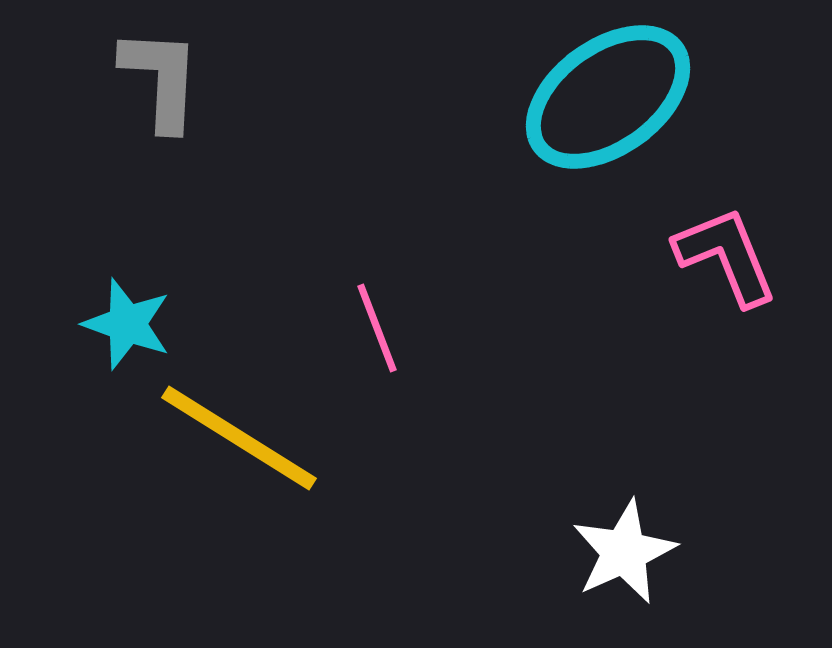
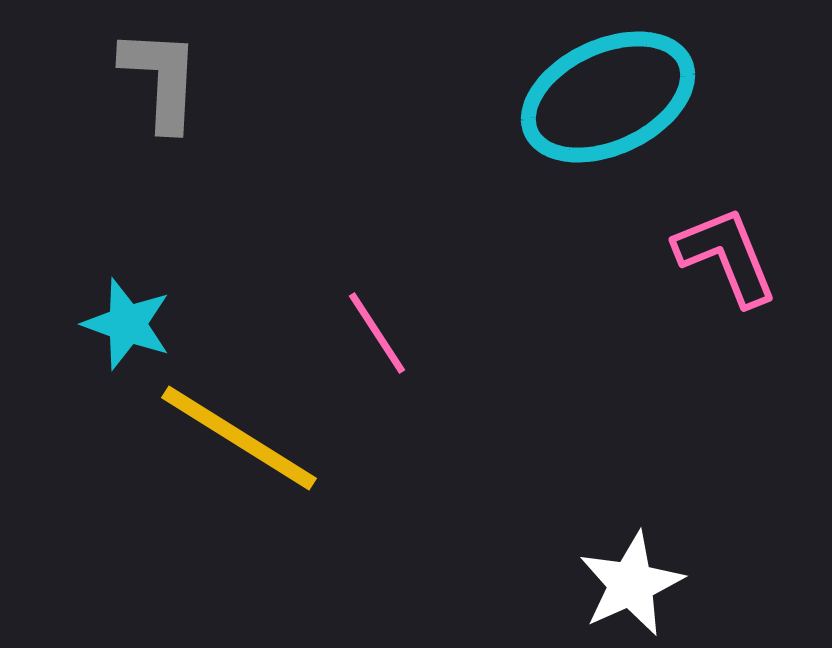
cyan ellipse: rotated 11 degrees clockwise
pink line: moved 5 px down; rotated 12 degrees counterclockwise
white star: moved 7 px right, 32 px down
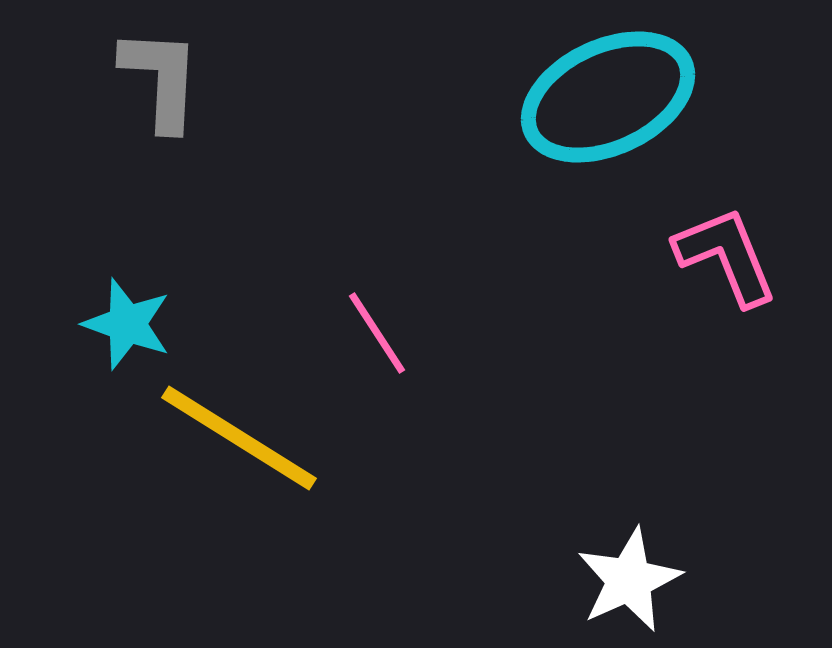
white star: moved 2 px left, 4 px up
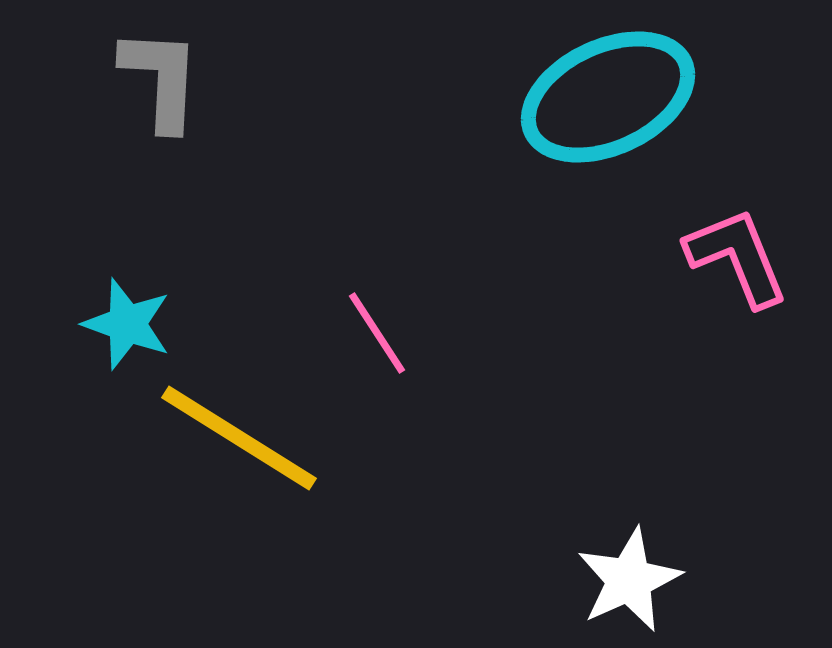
pink L-shape: moved 11 px right, 1 px down
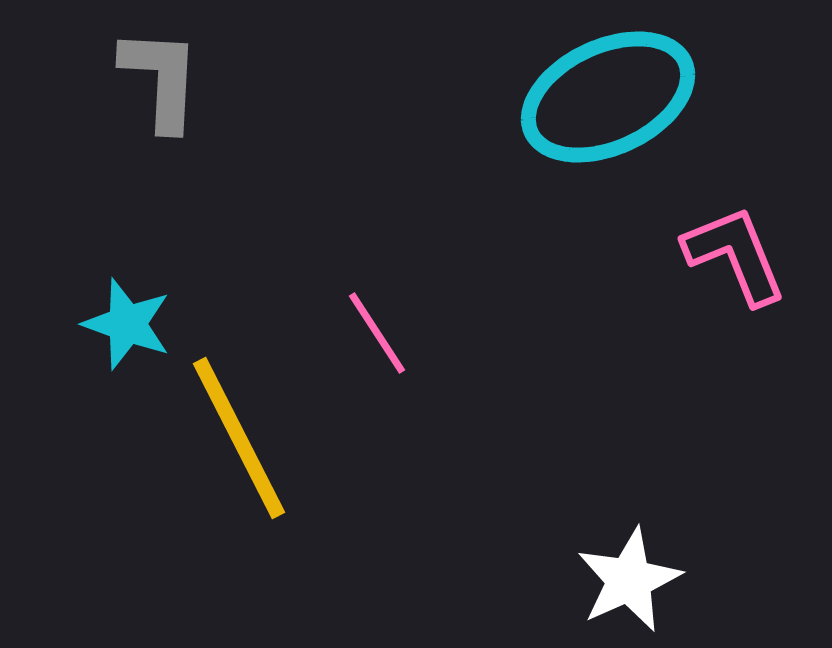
pink L-shape: moved 2 px left, 2 px up
yellow line: rotated 31 degrees clockwise
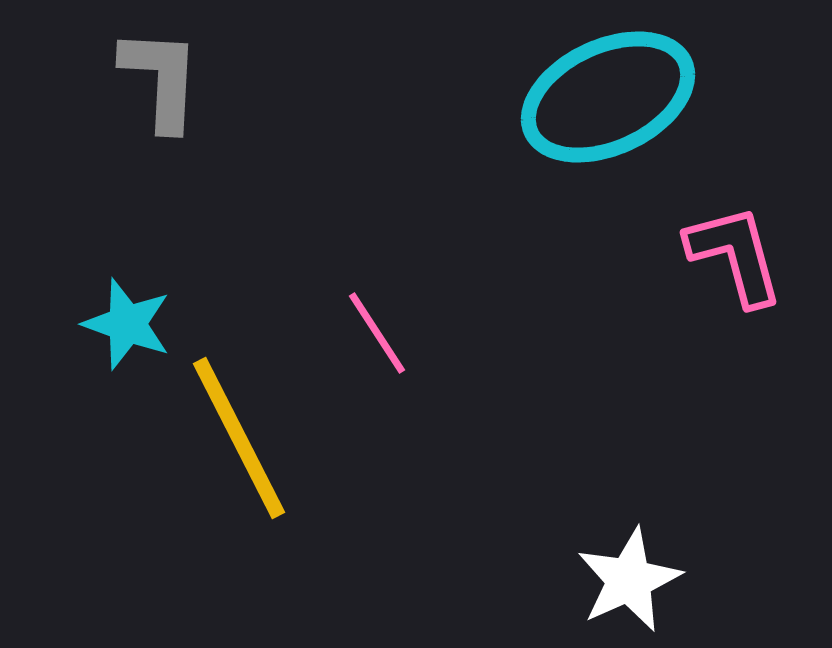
pink L-shape: rotated 7 degrees clockwise
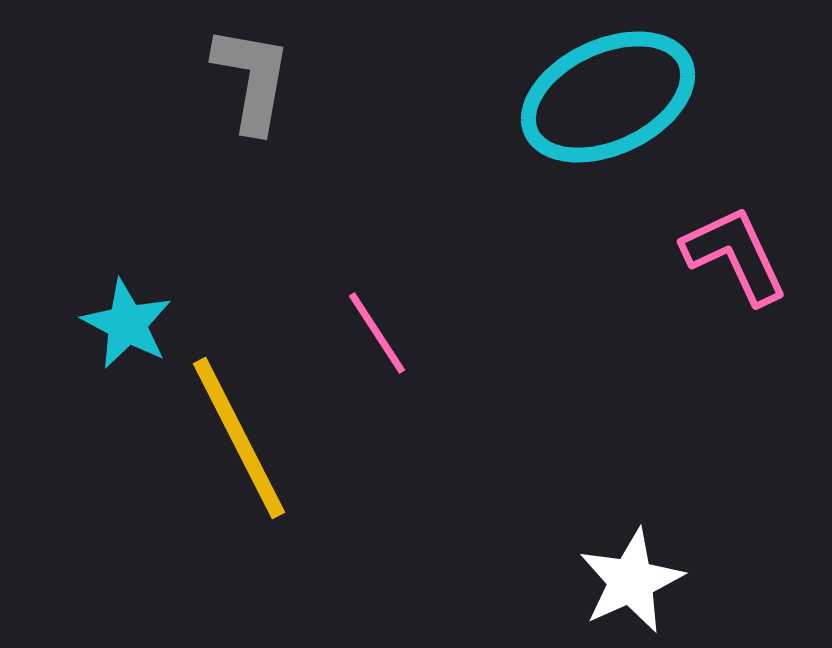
gray L-shape: moved 91 px right; rotated 7 degrees clockwise
pink L-shape: rotated 10 degrees counterclockwise
cyan star: rotated 8 degrees clockwise
white star: moved 2 px right, 1 px down
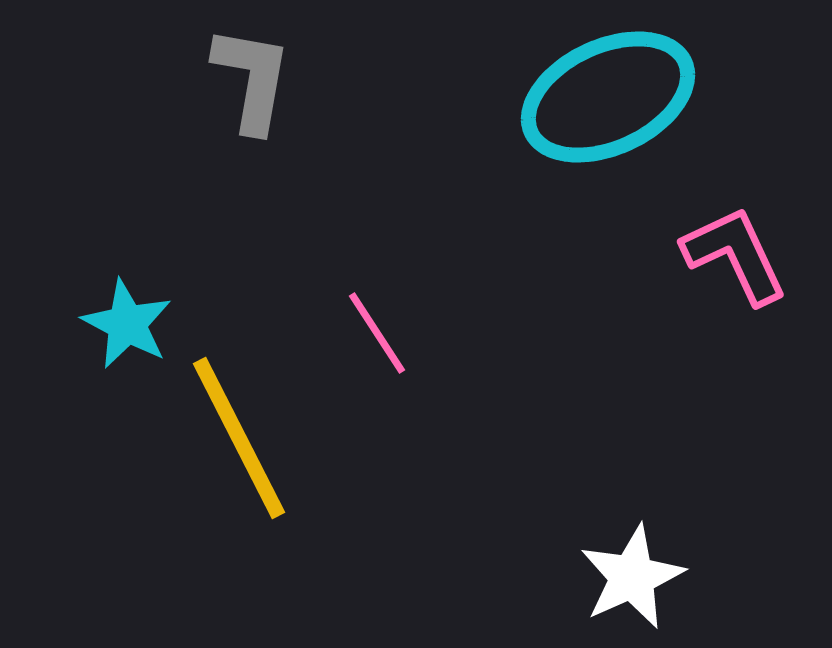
white star: moved 1 px right, 4 px up
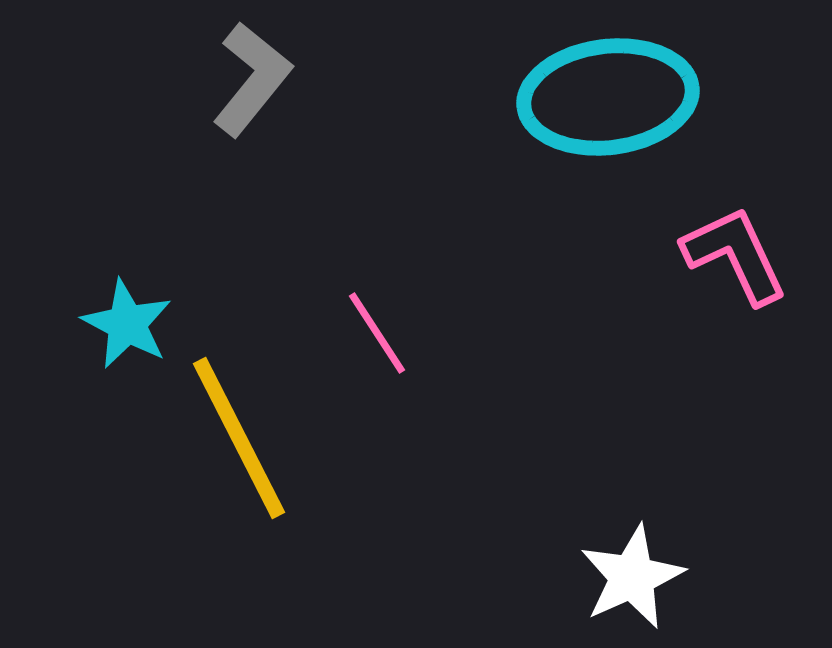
gray L-shape: rotated 29 degrees clockwise
cyan ellipse: rotated 18 degrees clockwise
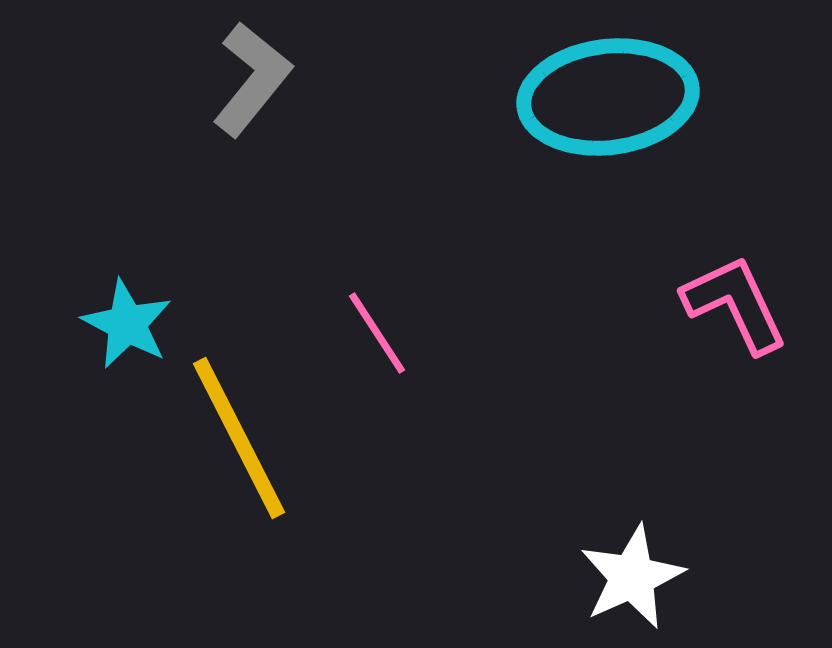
pink L-shape: moved 49 px down
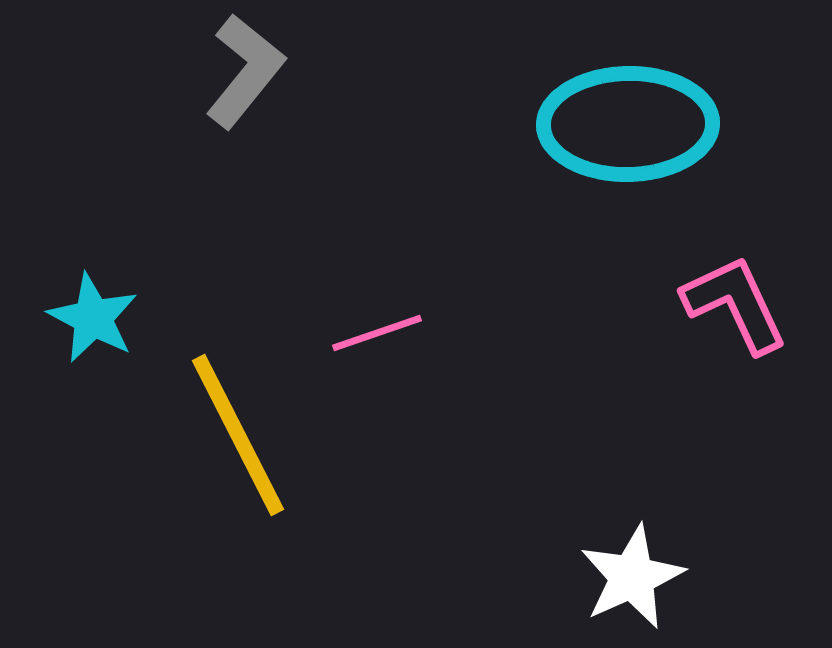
gray L-shape: moved 7 px left, 8 px up
cyan ellipse: moved 20 px right, 27 px down; rotated 6 degrees clockwise
cyan star: moved 34 px left, 6 px up
pink line: rotated 76 degrees counterclockwise
yellow line: moved 1 px left, 3 px up
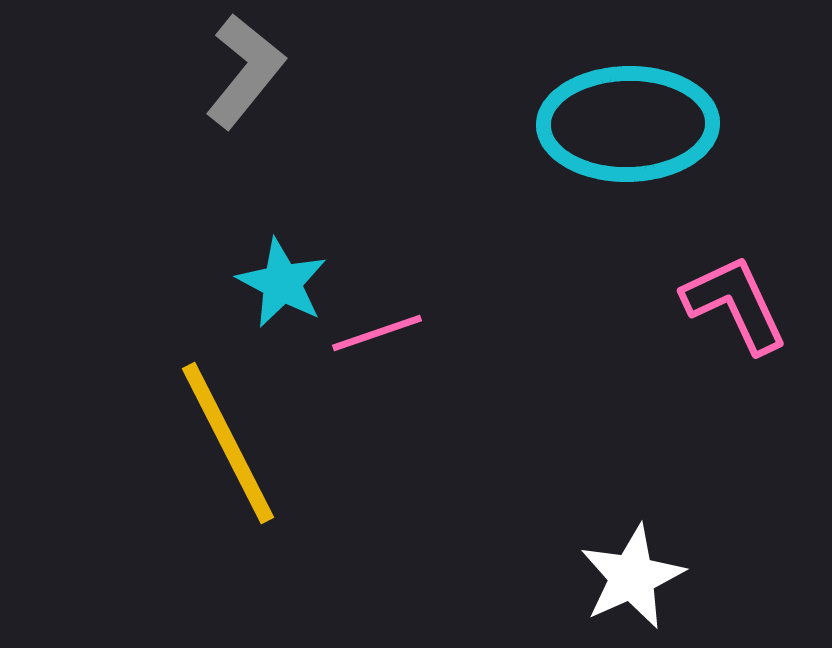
cyan star: moved 189 px right, 35 px up
yellow line: moved 10 px left, 8 px down
